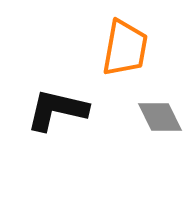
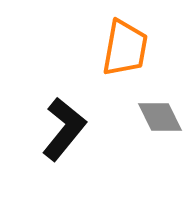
black L-shape: moved 7 px right, 19 px down; rotated 116 degrees clockwise
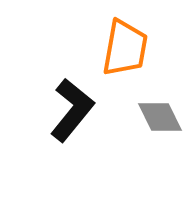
black L-shape: moved 8 px right, 19 px up
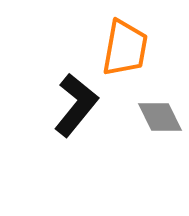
black L-shape: moved 4 px right, 5 px up
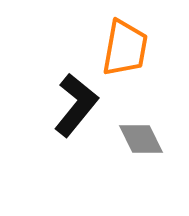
gray diamond: moved 19 px left, 22 px down
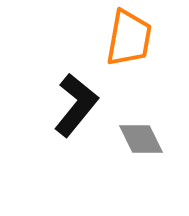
orange trapezoid: moved 4 px right, 10 px up
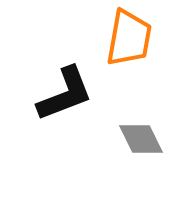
black L-shape: moved 11 px left, 11 px up; rotated 30 degrees clockwise
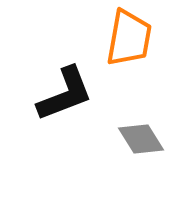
gray diamond: rotated 6 degrees counterclockwise
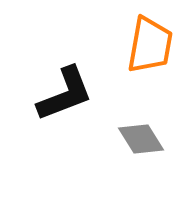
orange trapezoid: moved 21 px right, 7 px down
